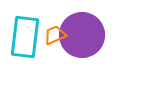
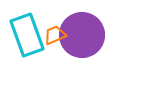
cyan rectangle: moved 2 px right, 2 px up; rotated 27 degrees counterclockwise
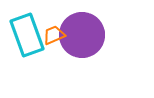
orange trapezoid: moved 1 px left
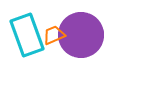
purple circle: moved 1 px left
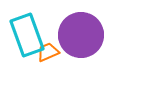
orange trapezoid: moved 6 px left, 17 px down
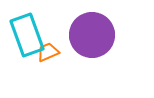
purple circle: moved 11 px right
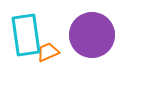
cyan rectangle: moved 1 px left; rotated 12 degrees clockwise
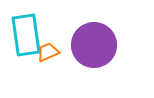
purple circle: moved 2 px right, 10 px down
